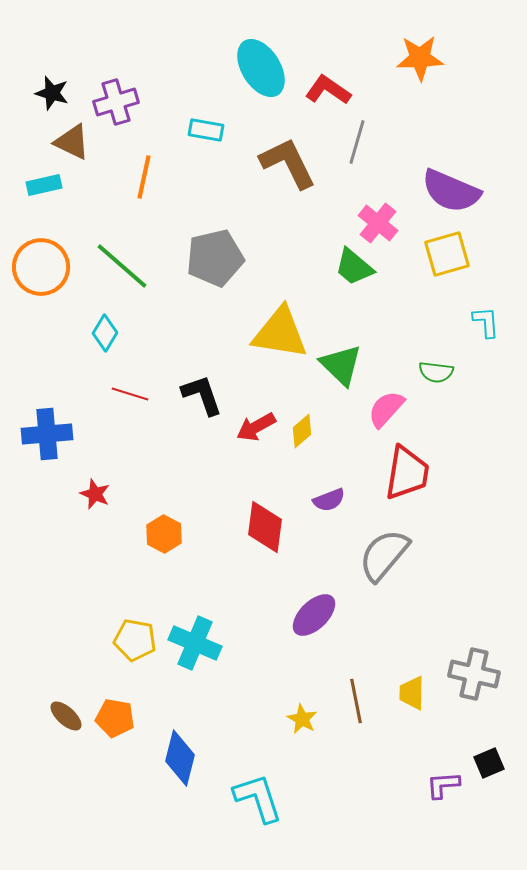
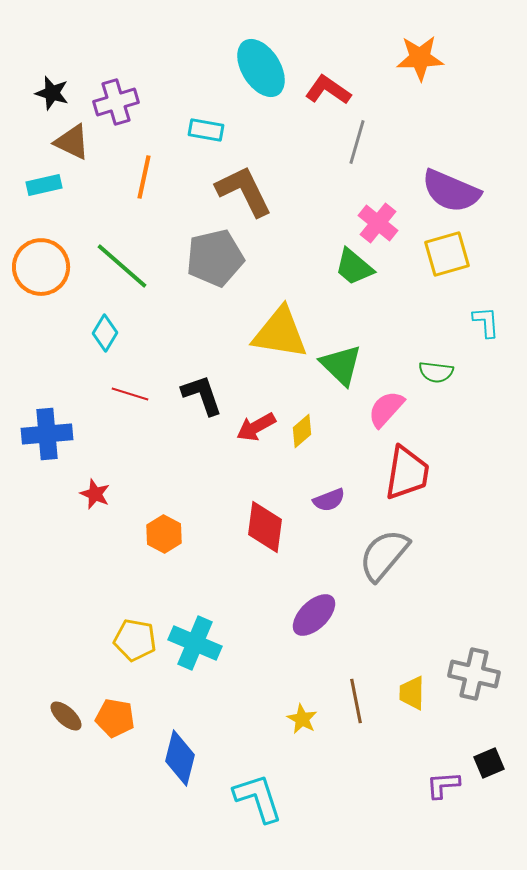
brown L-shape at (288, 163): moved 44 px left, 28 px down
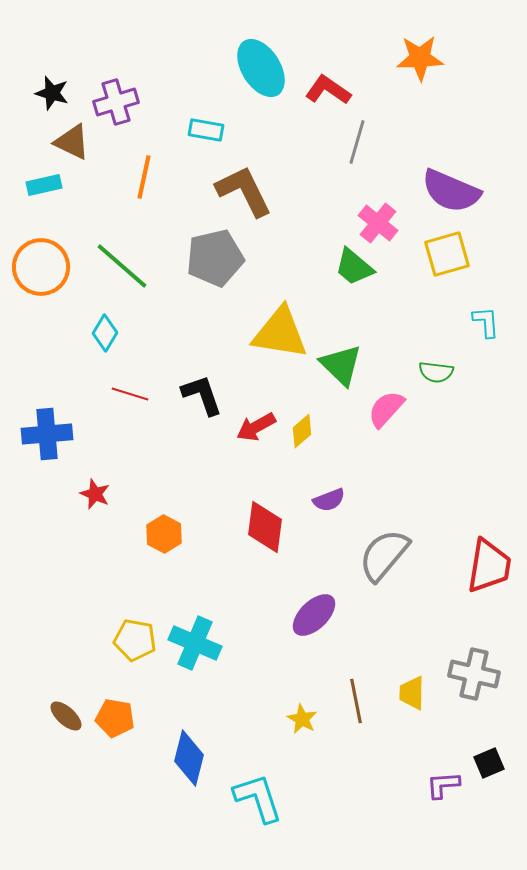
red trapezoid at (407, 473): moved 82 px right, 93 px down
blue diamond at (180, 758): moved 9 px right
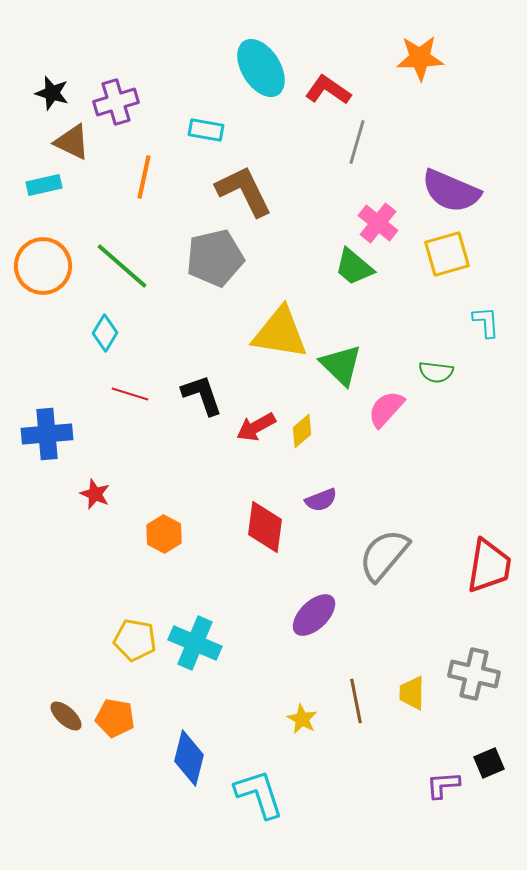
orange circle at (41, 267): moved 2 px right, 1 px up
purple semicircle at (329, 500): moved 8 px left
cyan L-shape at (258, 798): moved 1 px right, 4 px up
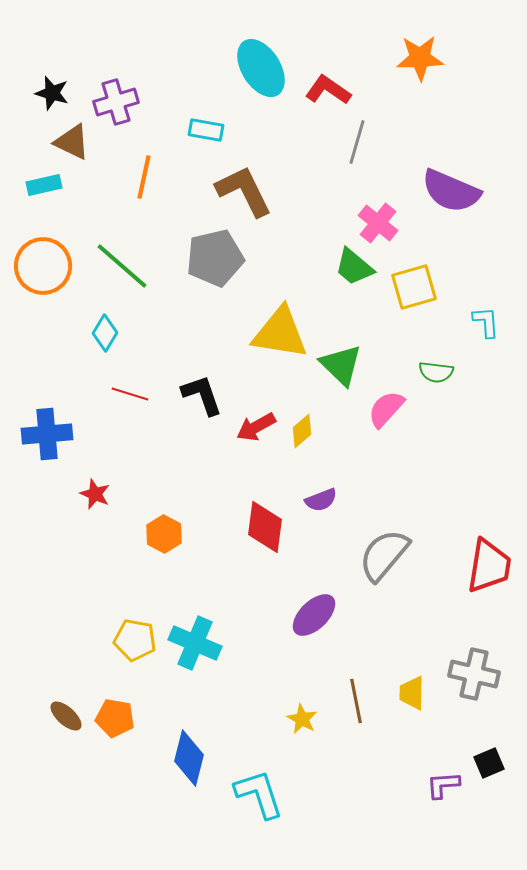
yellow square at (447, 254): moved 33 px left, 33 px down
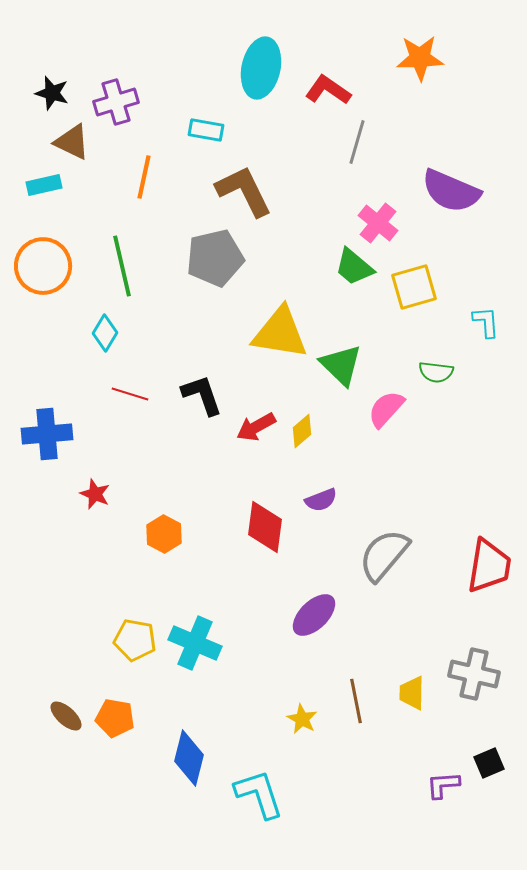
cyan ellipse at (261, 68): rotated 44 degrees clockwise
green line at (122, 266): rotated 36 degrees clockwise
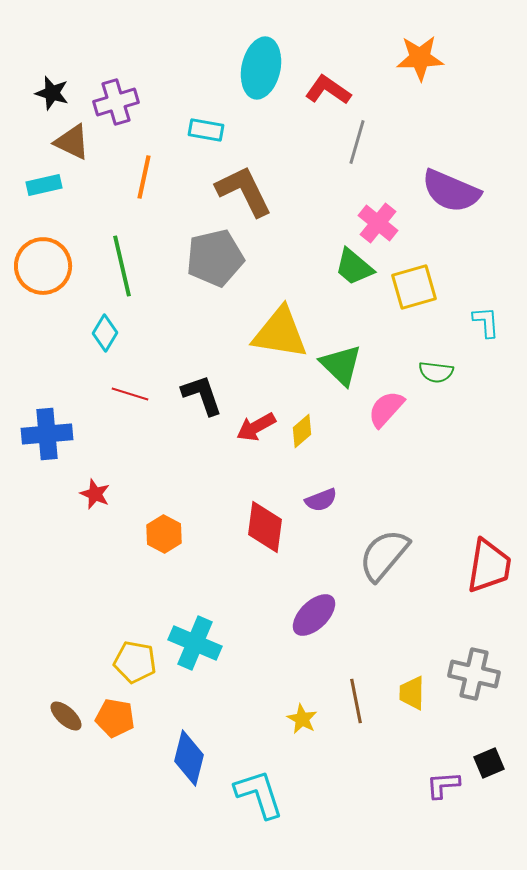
yellow pentagon at (135, 640): moved 22 px down
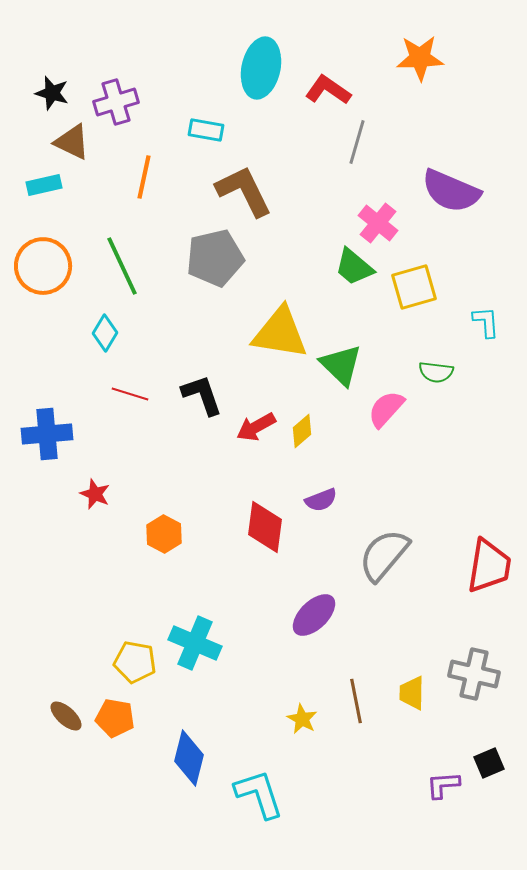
green line at (122, 266): rotated 12 degrees counterclockwise
